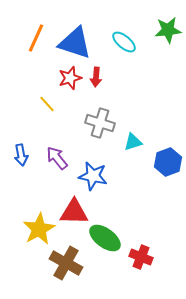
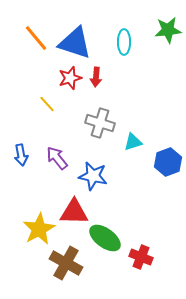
orange line: rotated 64 degrees counterclockwise
cyan ellipse: rotated 50 degrees clockwise
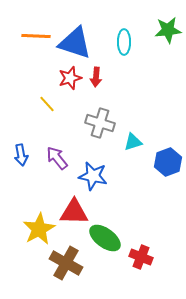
orange line: moved 2 px up; rotated 48 degrees counterclockwise
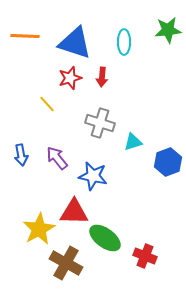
orange line: moved 11 px left
red arrow: moved 6 px right
red cross: moved 4 px right, 1 px up
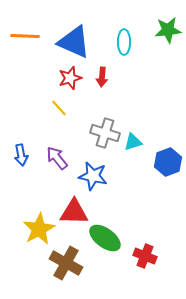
blue triangle: moved 1 px left, 1 px up; rotated 6 degrees clockwise
yellow line: moved 12 px right, 4 px down
gray cross: moved 5 px right, 10 px down
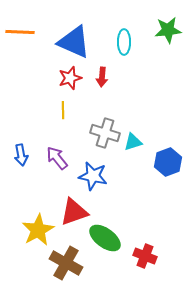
orange line: moved 5 px left, 4 px up
yellow line: moved 4 px right, 2 px down; rotated 42 degrees clockwise
red triangle: rotated 20 degrees counterclockwise
yellow star: moved 1 px left, 1 px down
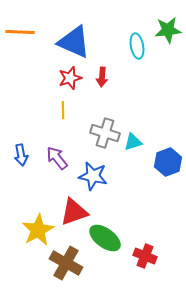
cyan ellipse: moved 13 px right, 4 px down; rotated 10 degrees counterclockwise
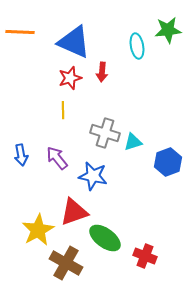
red arrow: moved 5 px up
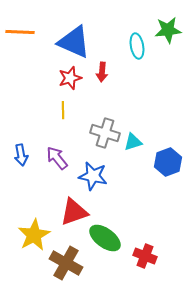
yellow star: moved 4 px left, 5 px down
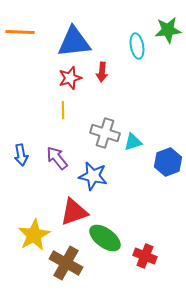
blue triangle: rotated 30 degrees counterclockwise
